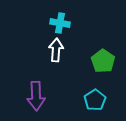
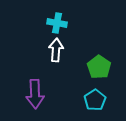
cyan cross: moved 3 px left
green pentagon: moved 4 px left, 6 px down
purple arrow: moved 1 px left, 2 px up
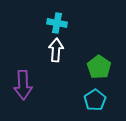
purple arrow: moved 12 px left, 9 px up
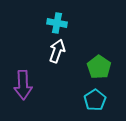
white arrow: moved 1 px right, 1 px down; rotated 15 degrees clockwise
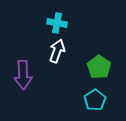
purple arrow: moved 10 px up
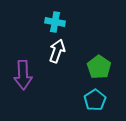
cyan cross: moved 2 px left, 1 px up
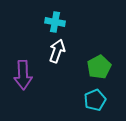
green pentagon: rotated 10 degrees clockwise
cyan pentagon: rotated 10 degrees clockwise
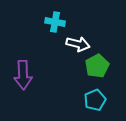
white arrow: moved 21 px right, 7 px up; rotated 85 degrees clockwise
green pentagon: moved 2 px left, 1 px up
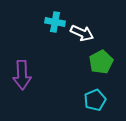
white arrow: moved 4 px right, 11 px up; rotated 10 degrees clockwise
green pentagon: moved 4 px right, 4 px up
purple arrow: moved 1 px left
